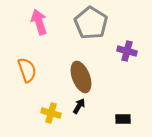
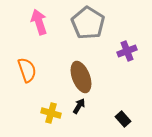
gray pentagon: moved 3 px left
purple cross: rotated 36 degrees counterclockwise
black rectangle: rotated 49 degrees clockwise
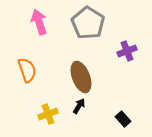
yellow cross: moved 3 px left, 1 px down; rotated 36 degrees counterclockwise
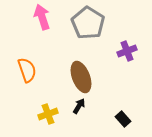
pink arrow: moved 3 px right, 5 px up
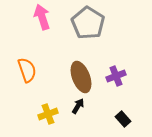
purple cross: moved 11 px left, 25 px down
black arrow: moved 1 px left
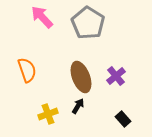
pink arrow: rotated 25 degrees counterclockwise
purple cross: rotated 18 degrees counterclockwise
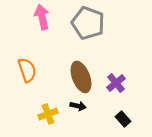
pink arrow: rotated 30 degrees clockwise
gray pentagon: rotated 12 degrees counterclockwise
purple cross: moved 7 px down
black arrow: rotated 70 degrees clockwise
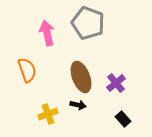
pink arrow: moved 5 px right, 16 px down
black arrow: moved 1 px up
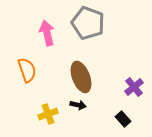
purple cross: moved 18 px right, 4 px down
